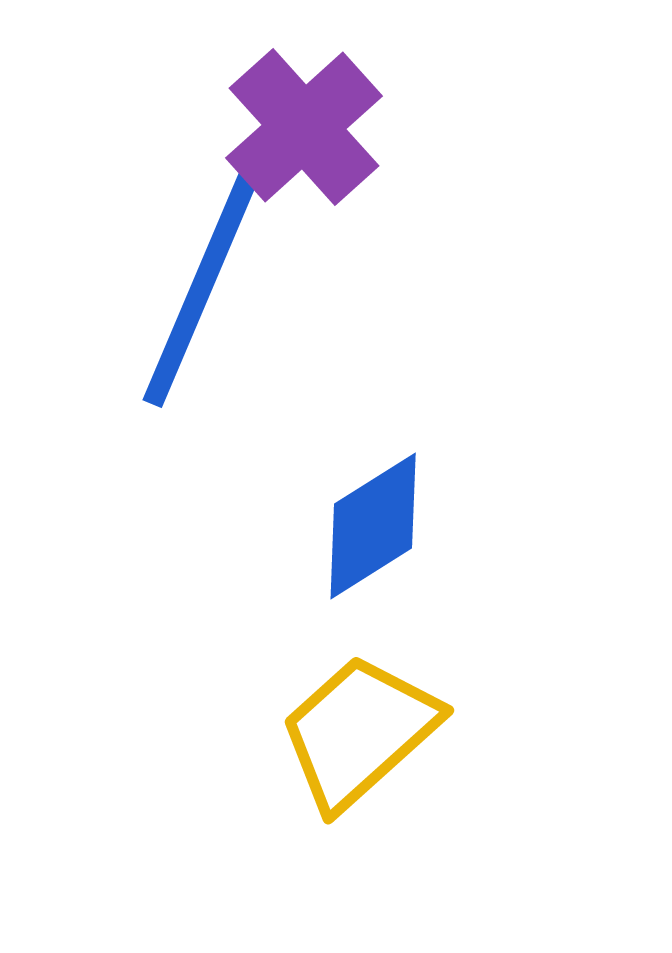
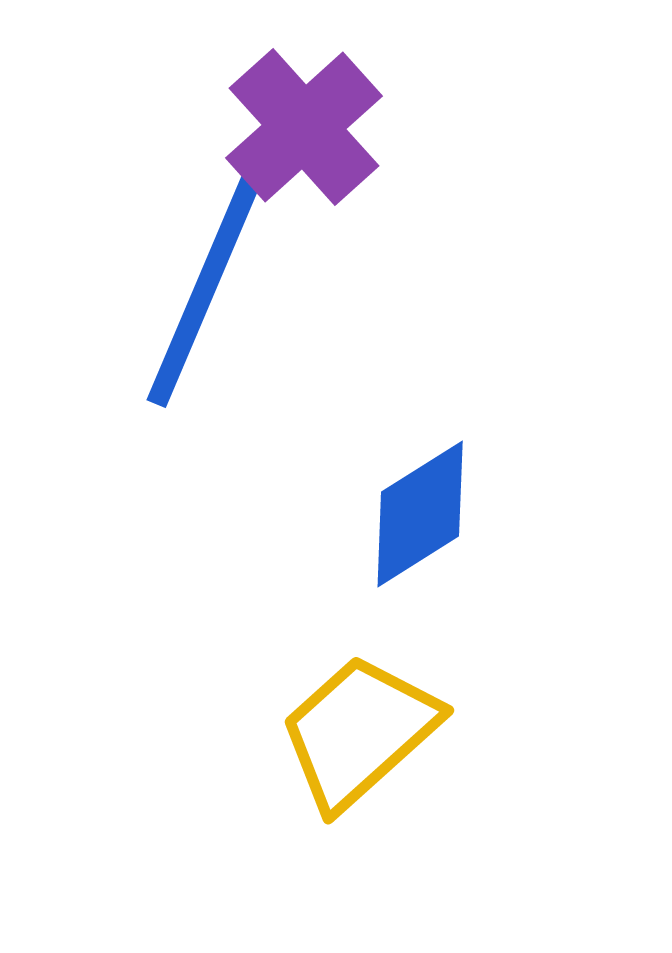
blue line: moved 4 px right
blue diamond: moved 47 px right, 12 px up
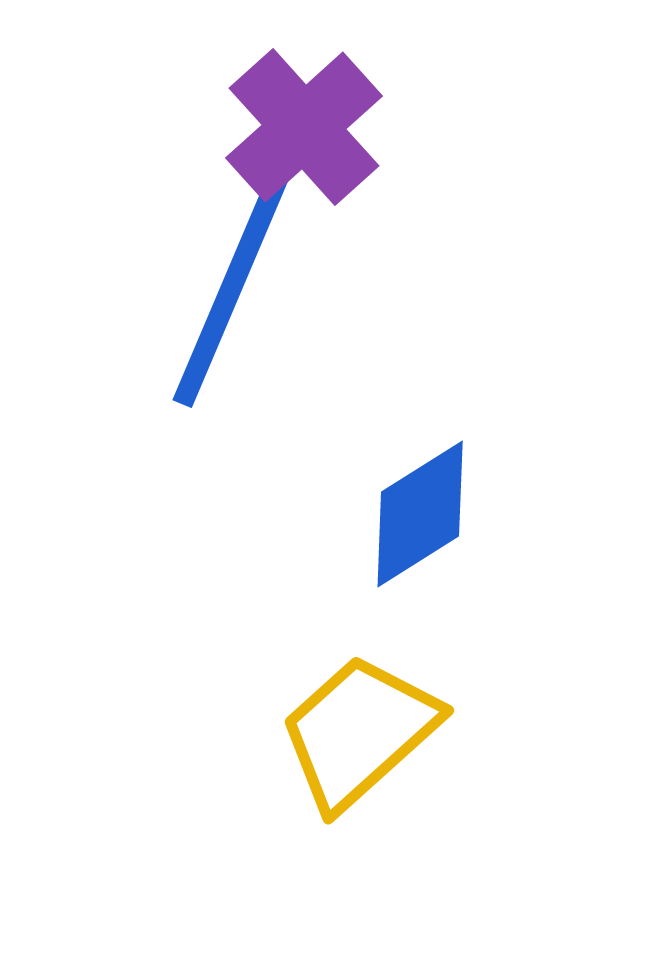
blue line: moved 26 px right
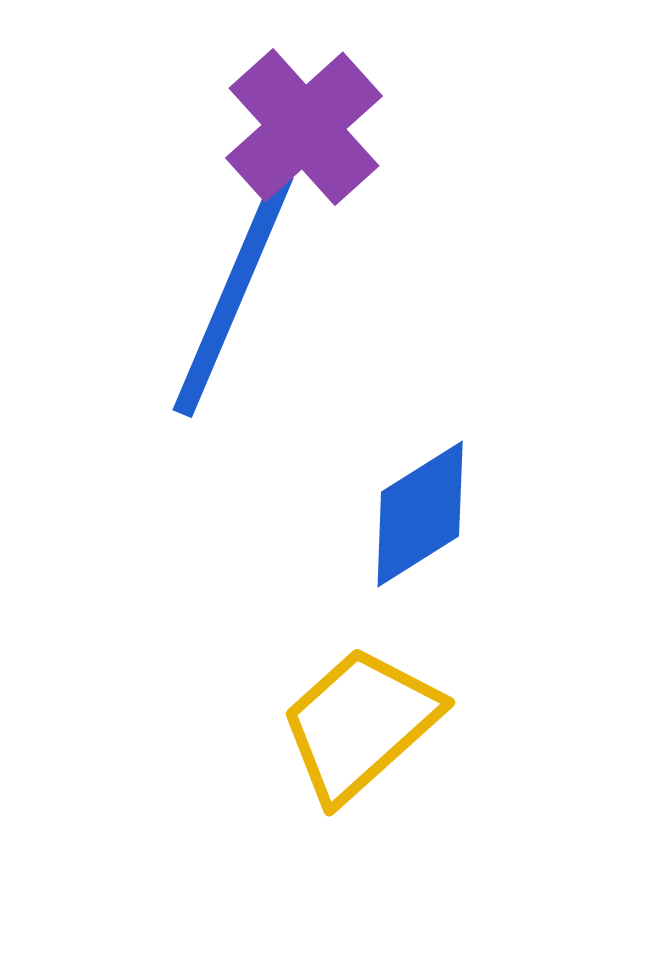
blue line: moved 10 px down
yellow trapezoid: moved 1 px right, 8 px up
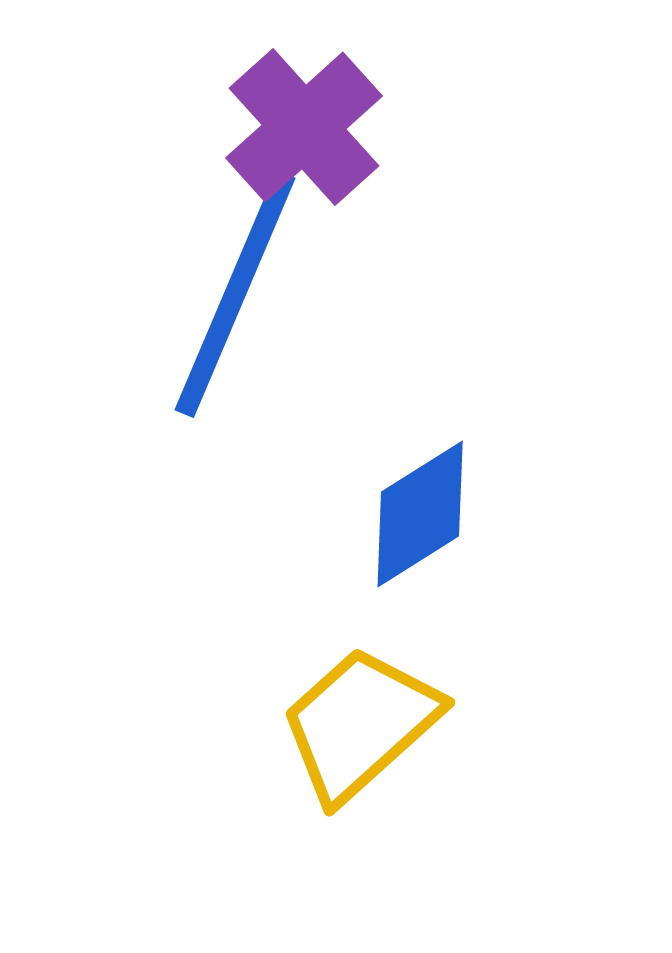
blue line: moved 2 px right
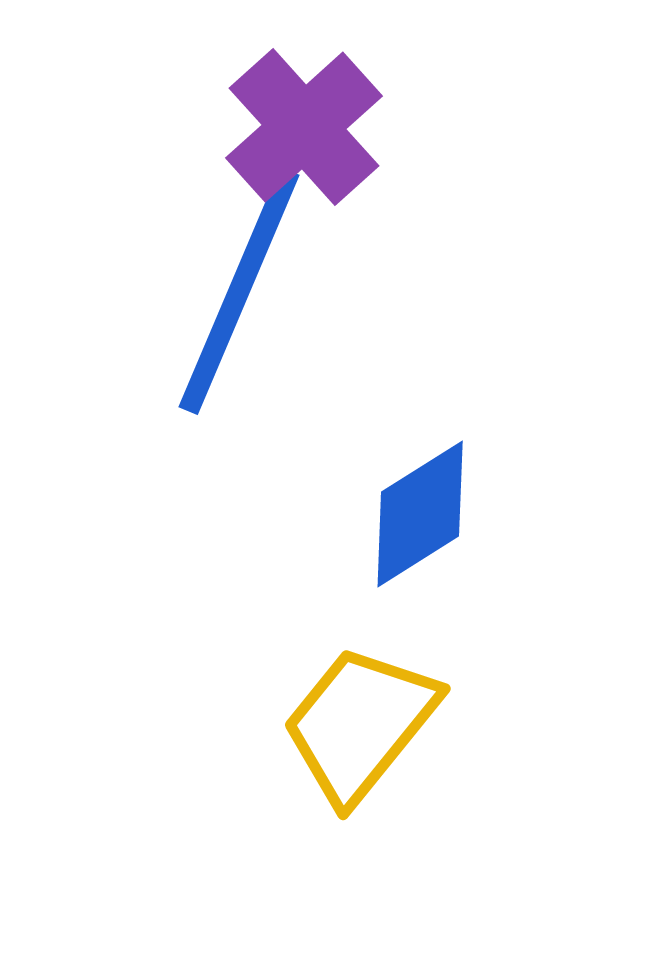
blue line: moved 4 px right, 3 px up
yellow trapezoid: rotated 9 degrees counterclockwise
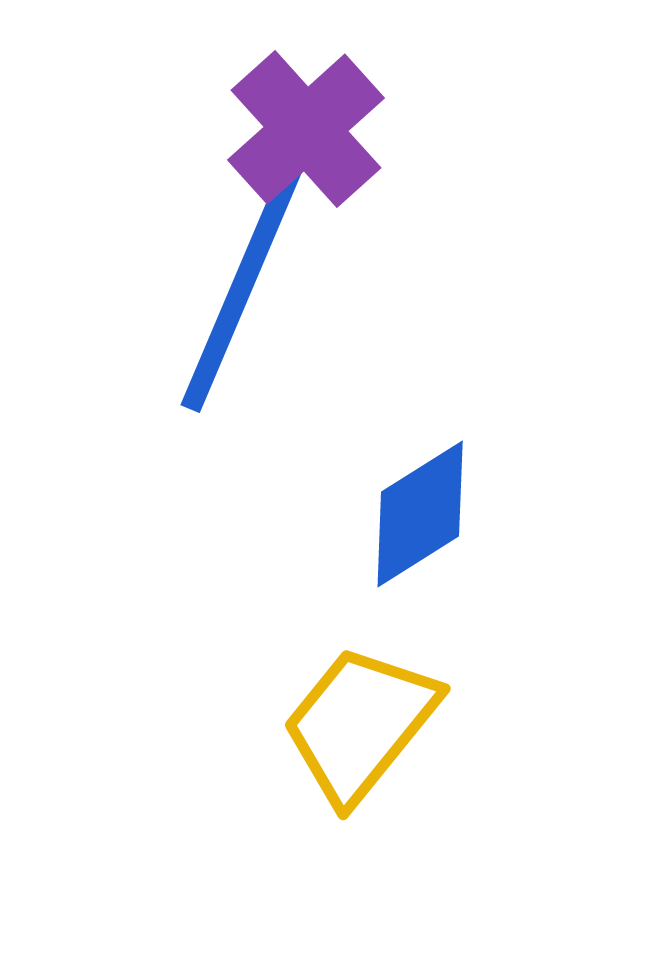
purple cross: moved 2 px right, 2 px down
blue line: moved 2 px right, 2 px up
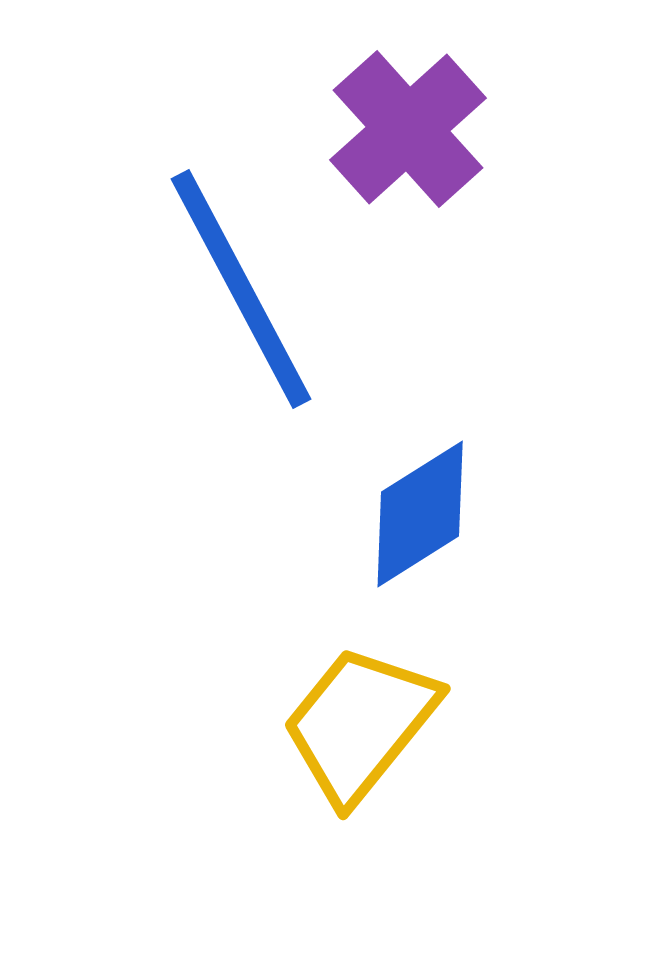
purple cross: moved 102 px right
blue line: rotated 51 degrees counterclockwise
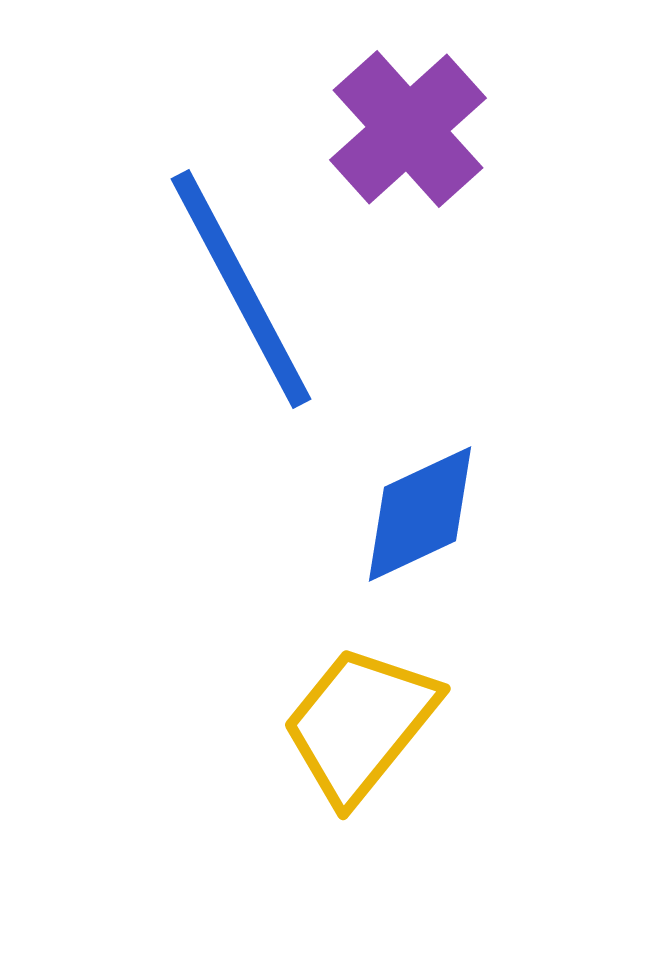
blue diamond: rotated 7 degrees clockwise
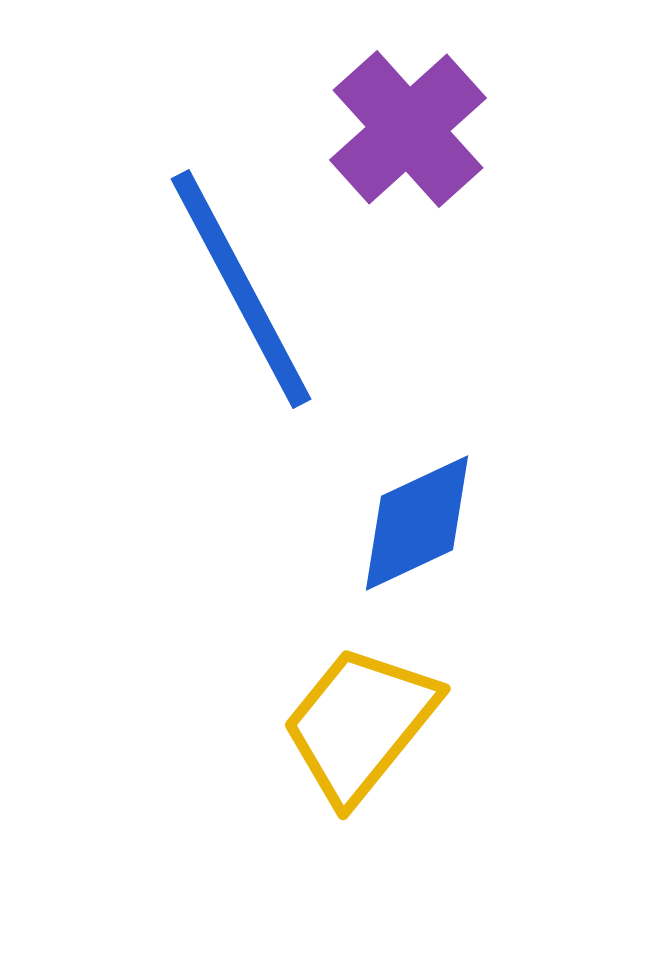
blue diamond: moved 3 px left, 9 px down
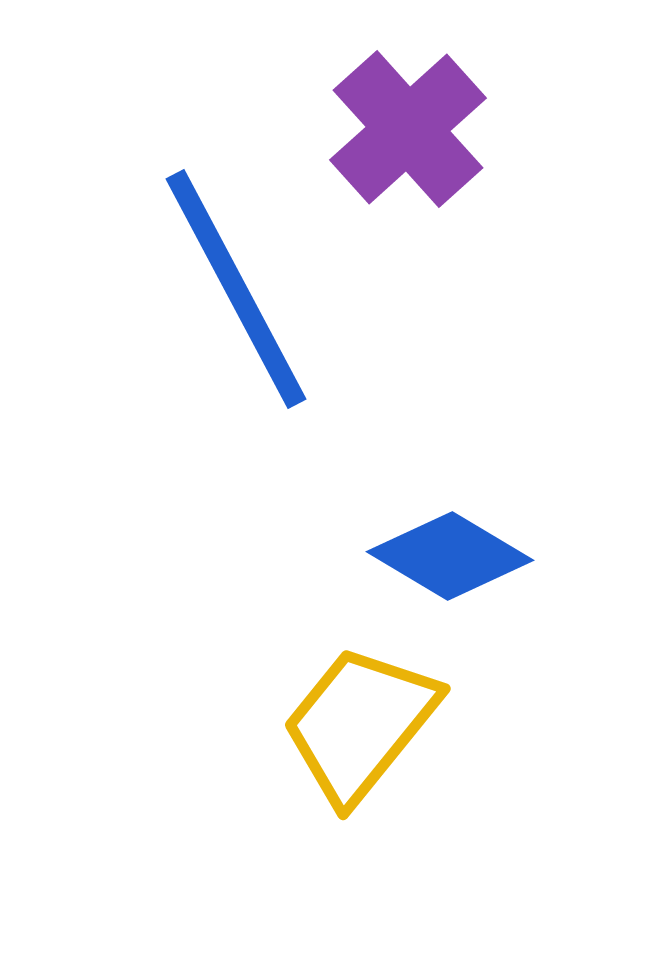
blue line: moved 5 px left
blue diamond: moved 33 px right, 33 px down; rotated 56 degrees clockwise
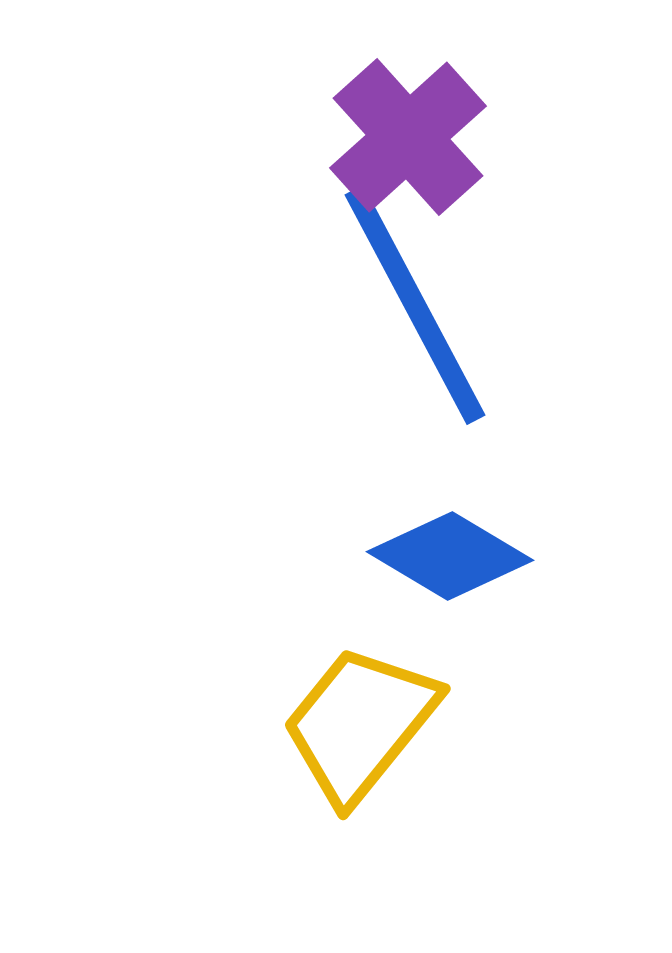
purple cross: moved 8 px down
blue line: moved 179 px right, 16 px down
